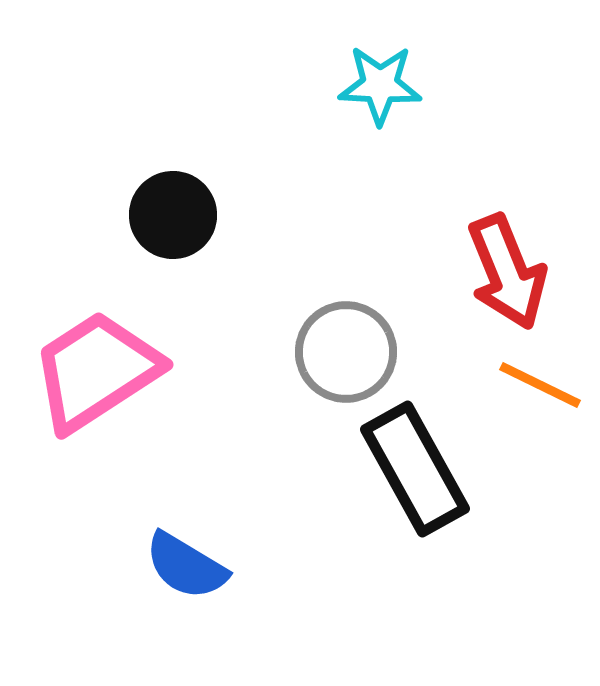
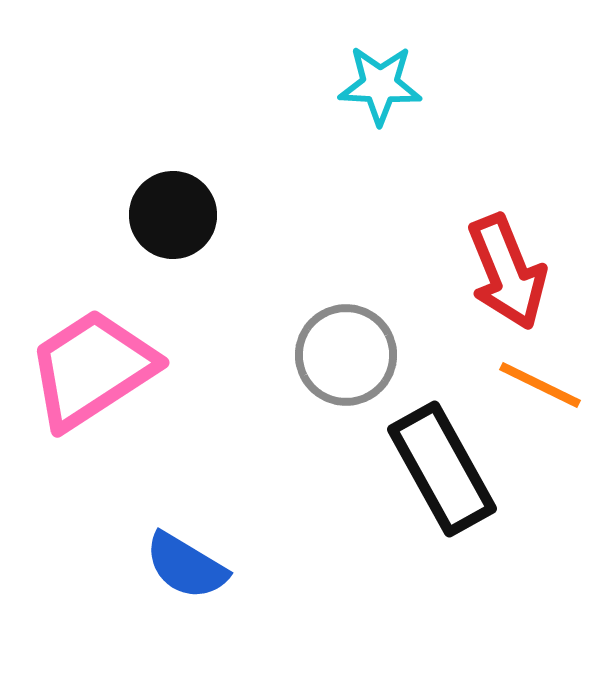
gray circle: moved 3 px down
pink trapezoid: moved 4 px left, 2 px up
black rectangle: moved 27 px right
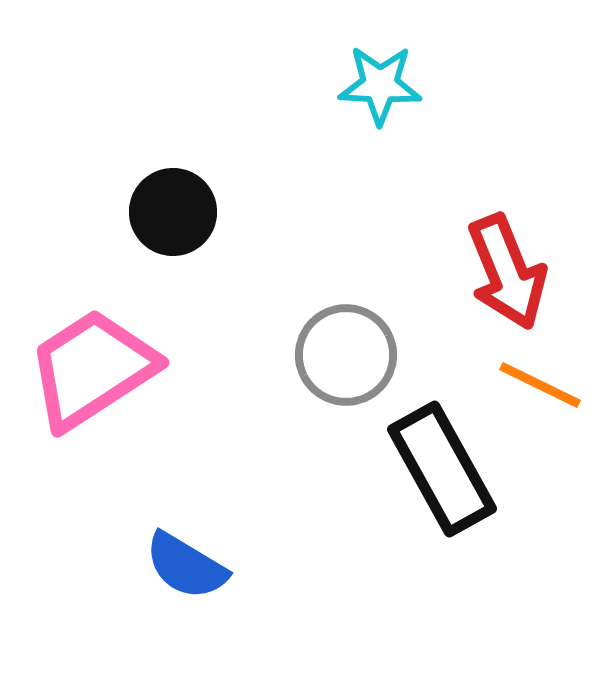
black circle: moved 3 px up
